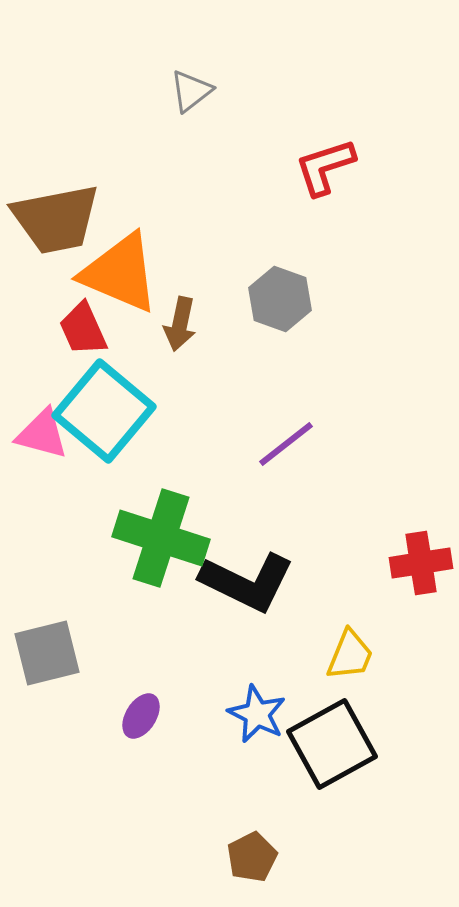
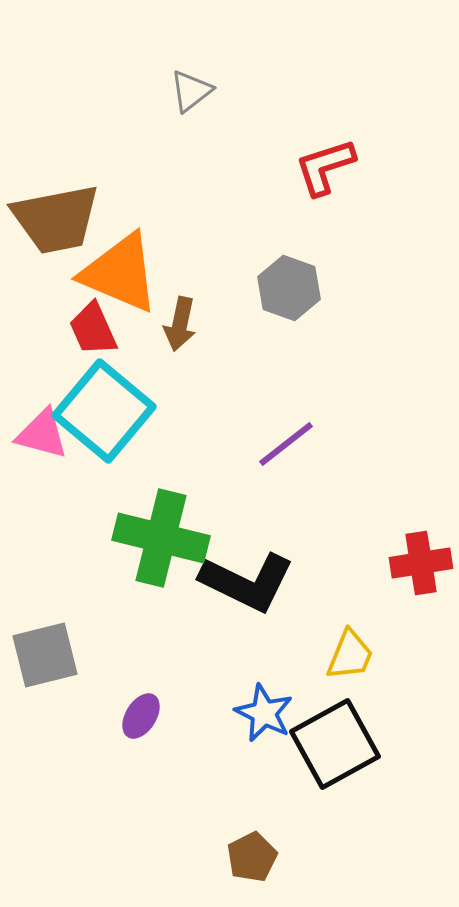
gray hexagon: moved 9 px right, 11 px up
red trapezoid: moved 10 px right
green cross: rotated 4 degrees counterclockwise
gray square: moved 2 px left, 2 px down
blue star: moved 7 px right, 1 px up
black square: moved 3 px right
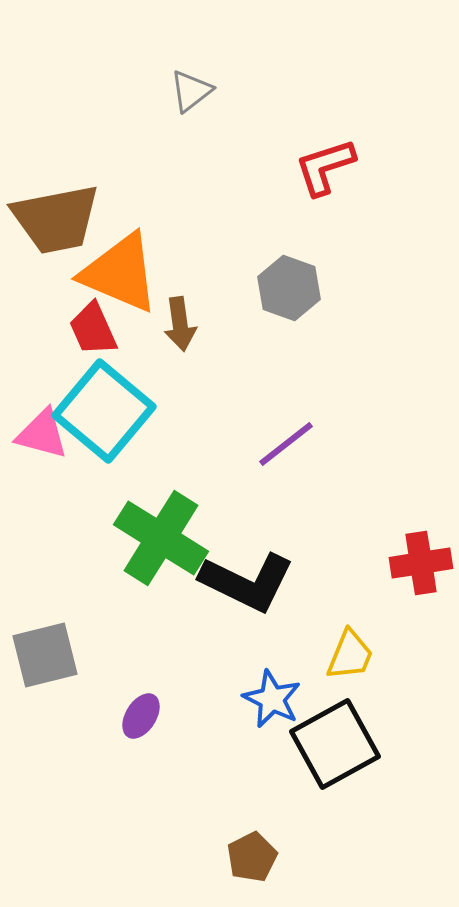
brown arrow: rotated 20 degrees counterclockwise
green cross: rotated 18 degrees clockwise
blue star: moved 8 px right, 14 px up
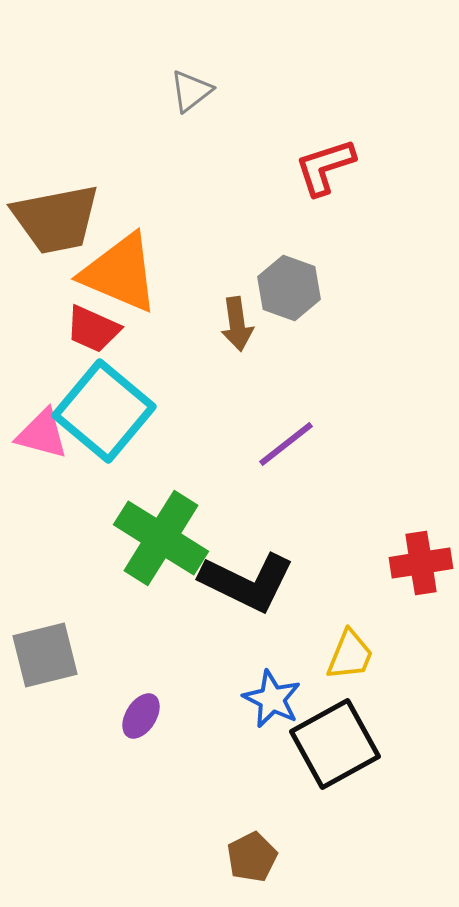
brown arrow: moved 57 px right
red trapezoid: rotated 42 degrees counterclockwise
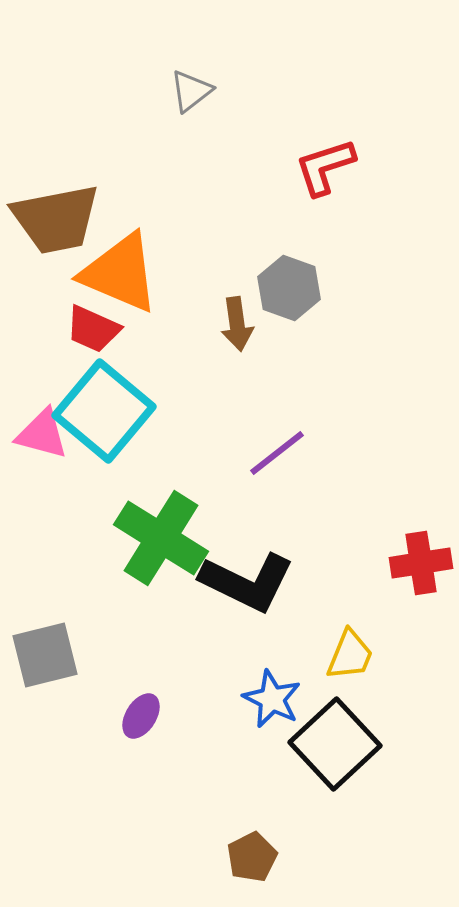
purple line: moved 9 px left, 9 px down
black square: rotated 14 degrees counterclockwise
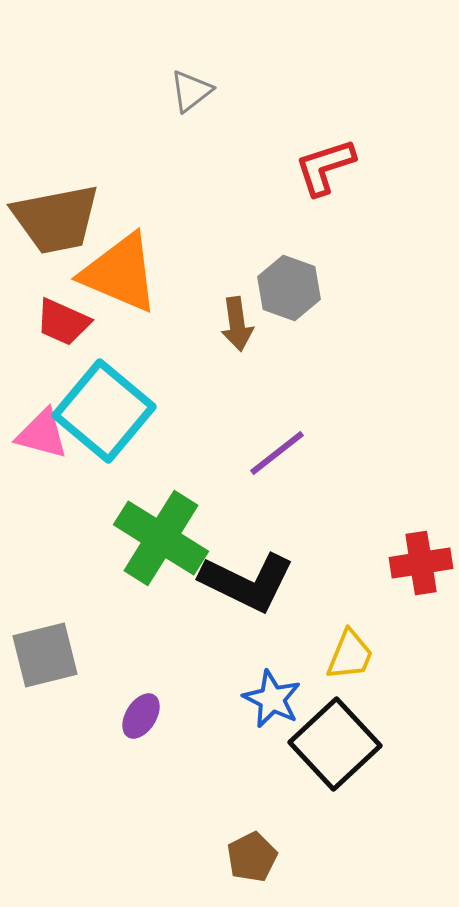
red trapezoid: moved 30 px left, 7 px up
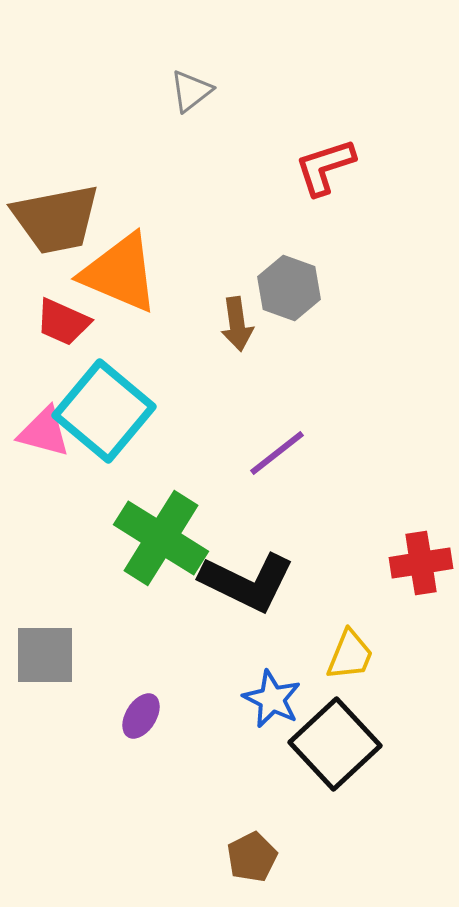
pink triangle: moved 2 px right, 2 px up
gray square: rotated 14 degrees clockwise
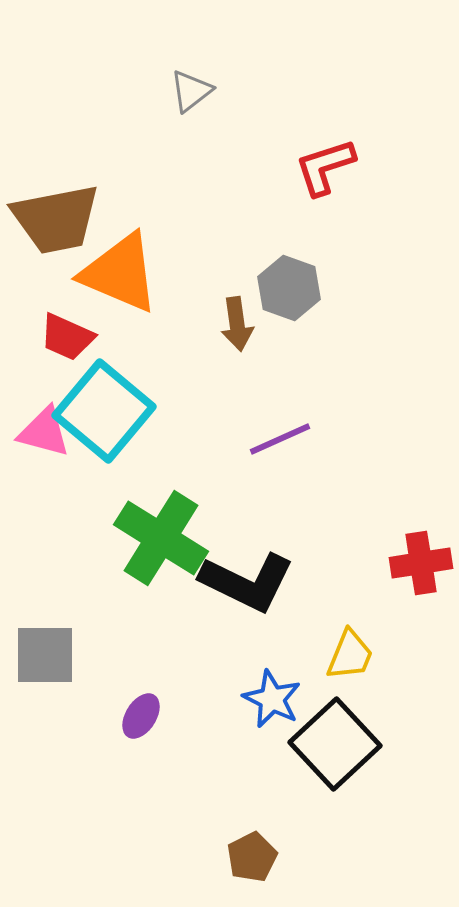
red trapezoid: moved 4 px right, 15 px down
purple line: moved 3 px right, 14 px up; rotated 14 degrees clockwise
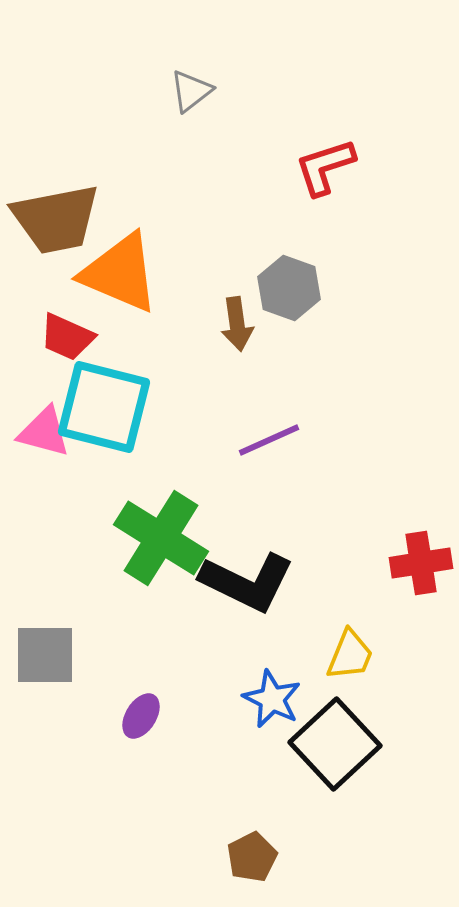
cyan square: moved 4 px up; rotated 26 degrees counterclockwise
purple line: moved 11 px left, 1 px down
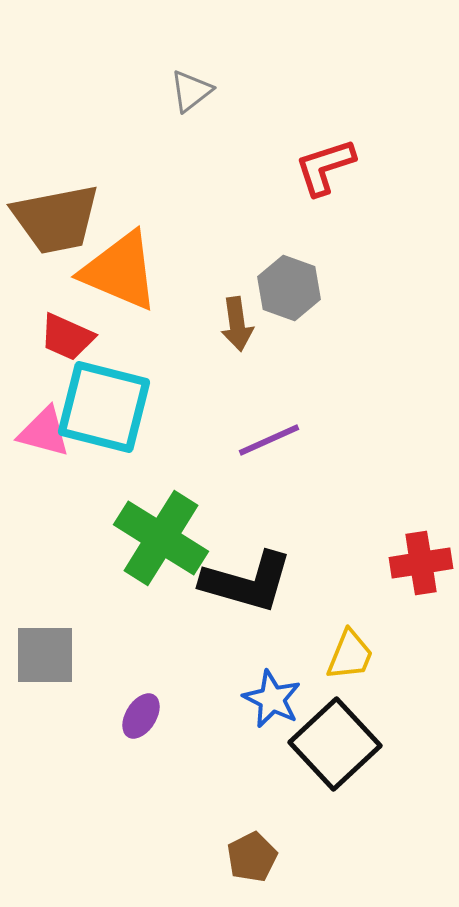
orange triangle: moved 2 px up
black L-shape: rotated 10 degrees counterclockwise
